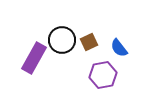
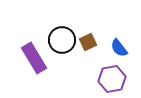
brown square: moved 1 px left
purple rectangle: rotated 60 degrees counterclockwise
purple hexagon: moved 9 px right, 4 px down
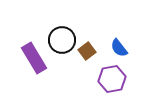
brown square: moved 1 px left, 9 px down; rotated 12 degrees counterclockwise
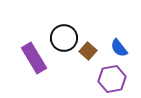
black circle: moved 2 px right, 2 px up
brown square: moved 1 px right; rotated 12 degrees counterclockwise
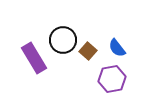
black circle: moved 1 px left, 2 px down
blue semicircle: moved 2 px left
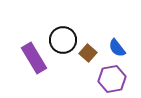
brown square: moved 2 px down
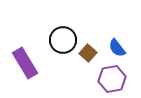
purple rectangle: moved 9 px left, 5 px down
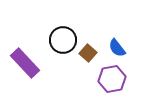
purple rectangle: rotated 12 degrees counterclockwise
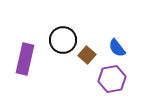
brown square: moved 1 px left, 2 px down
purple rectangle: moved 4 px up; rotated 56 degrees clockwise
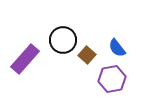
purple rectangle: rotated 28 degrees clockwise
